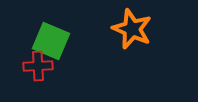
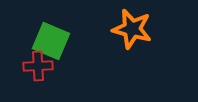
orange star: rotated 9 degrees counterclockwise
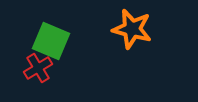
red cross: moved 2 px down; rotated 28 degrees counterclockwise
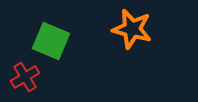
red cross: moved 13 px left, 9 px down
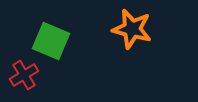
red cross: moved 1 px left, 2 px up
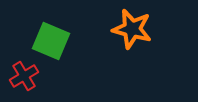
red cross: moved 1 px down
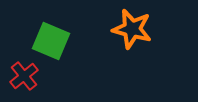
red cross: rotated 8 degrees counterclockwise
